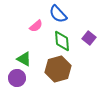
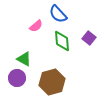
brown hexagon: moved 6 px left, 13 px down
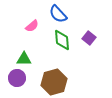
pink semicircle: moved 4 px left
green diamond: moved 1 px up
green triangle: rotated 28 degrees counterclockwise
brown hexagon: moved 2 px right
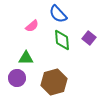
green triangle: moved 2 px right, 1 px up
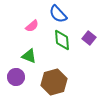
green triangle: moved 3 px right, 2 px up; rotated 21 degrees clockwise
purple circle: moved 1 px left, 1 px up
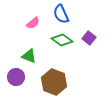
blue semicircle: moved 3 px right; rotated 18 degrees clockwise
pink semicircle: moved 1 px right, 3 px up
green diamond: rotated 50 degrees counterclockwise
brown hexagon: rotated 25 degrees counterclockwise
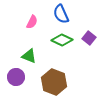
pink semicircle: moved 1 px left, 1 px up; rotated 24 degrees counterclockwise
green diamond: rotated 10 degrees counterclockwise
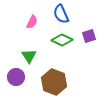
purple square: moved 2 px up; rotated 32 degrees clockwise
green triangle: rotated 35 degrees clockwise
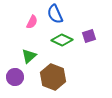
blue semicircle: moved 6 px left
green triangle: rotated 21 degrees clockwise
purple circle: moved 1 px left
brown hexagon: moved 1 px left, 5 px up
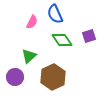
green diamond: rotated 30 degrees clockwise
brown hexagon: rotated 15 degrees clockwise
